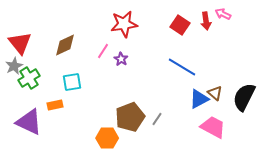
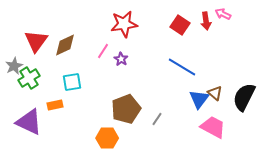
red triangle: moved 16 px right, 2 px up; rotated 15 degrees clockwise
blue triangle: rotated 25 degrees counterclockwise
brown pentagon: moved 4 px left, 8 px up
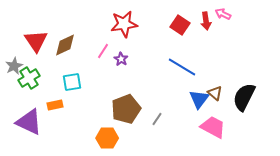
red triangle: rotated 10 degrees counterclockwise
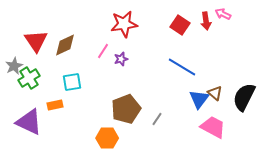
purple star: rotated 24 degrees clockwise
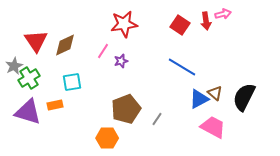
pink arrow: rotated 140 degrees clockwise
purple star: moved 2 px down
blue triangle: rotated 25 degrees clockwise
purple triangle: moved 1 px left, 10 px up; rotated 8 degrees counterclockwise
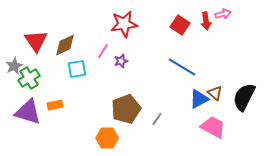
cyan square: moved 5 px right, 13 px up
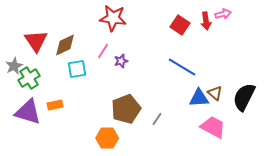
red star: moved 11 px left, 6 px up; rotated 16 degrees clockwise
blue triangle: moved 1 px up; rotated 25 degrees clockwise
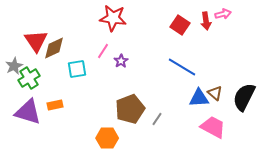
brown diamond: moved 11 px left, 3 px down
purple star: rotated 16 degrees counterclockwise
brown pentagon: moved 4 px right
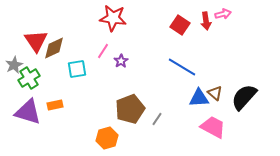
gray star: moved 1 px up
black semicircle: rotated 16 degrees clockwise
orange hexagon: rotated 15 degrees counterclockwise
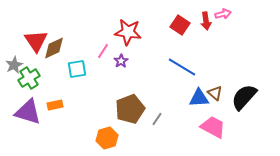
red star: moved 15 px right, 14 px down
